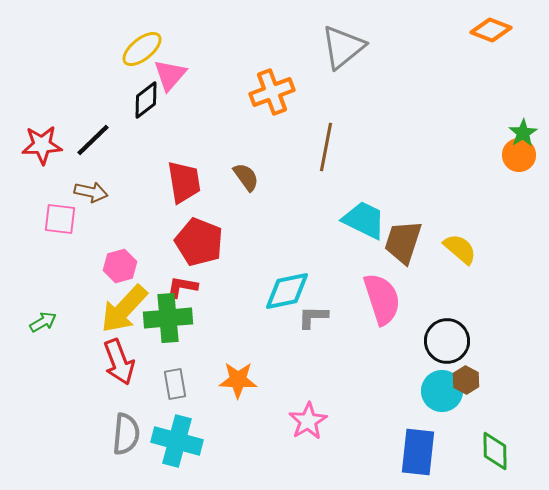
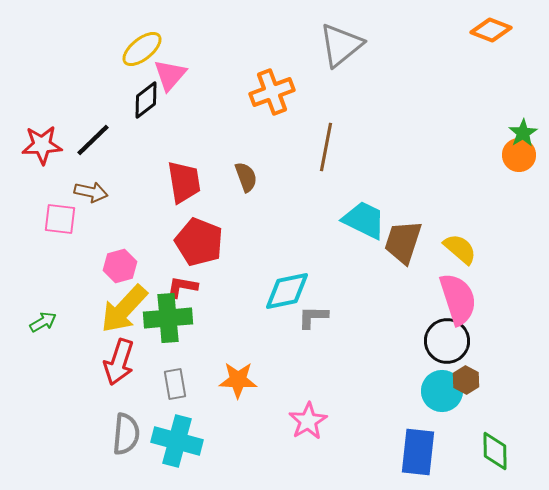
gray triangle: moved 2 px left, 2 px up
brown semicircle: rotated 16 degrees clockwise
pink semicircle: moved 76 px right
red arrow: rotated 39 degrees clockwise
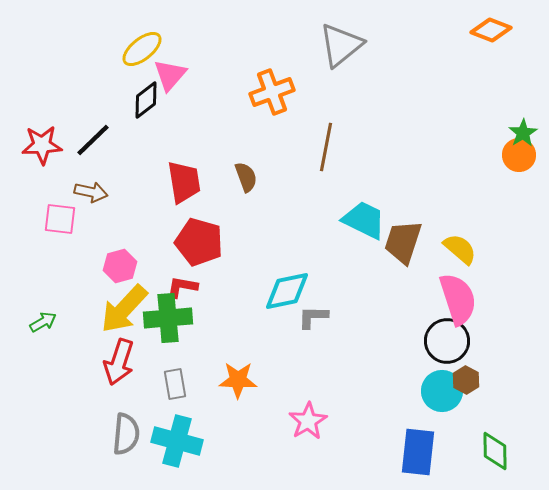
red pentagon: rotated 6 degrees counterclockwise
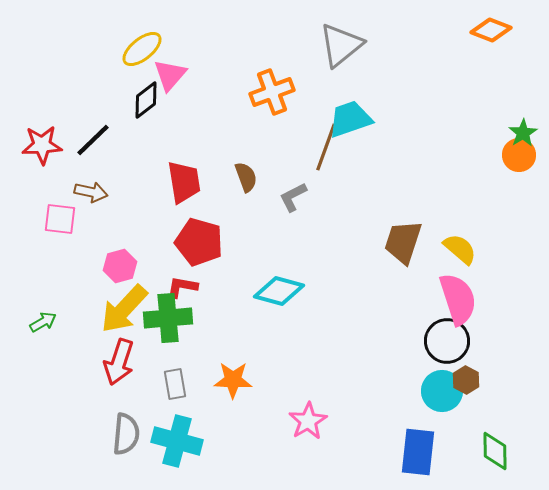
brown line: rotated 9 degrees clockwise
cyan trapezoid: moved 14 px left, 101 px up; rotated 45 degrees counterclockwise
cyan diamond: moved 8 px left; rotated 27 degrees clockwise
gray L-shape: moved 20 px left, 120 px up; rotated 28 degrees counterclockwise
orange star: moved 5 px left
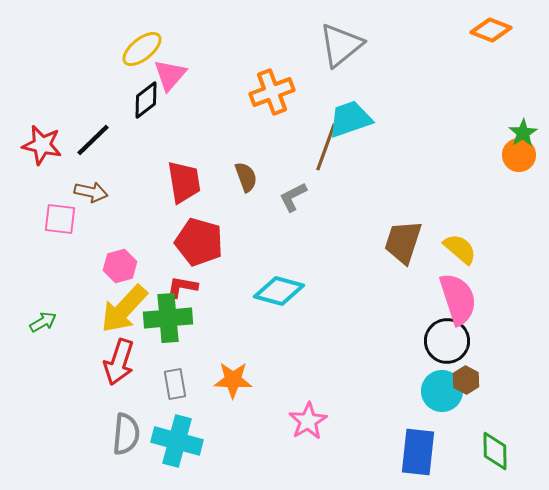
red star: rotated 15 degrees clockwise
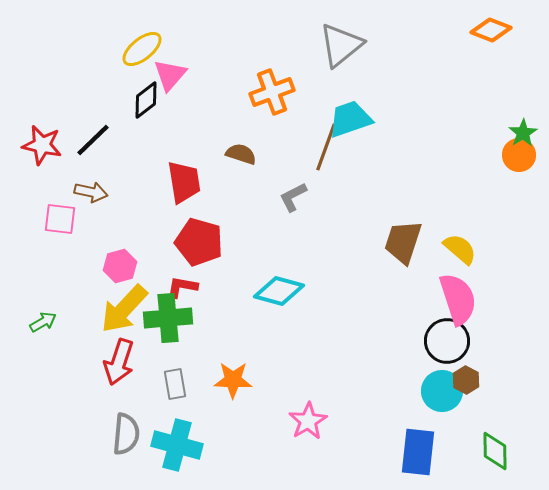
brown semicircle: moved 5 px left, 23 px up; rotated 52 degrees counterclockwise
cyan cross: moved 4 px down
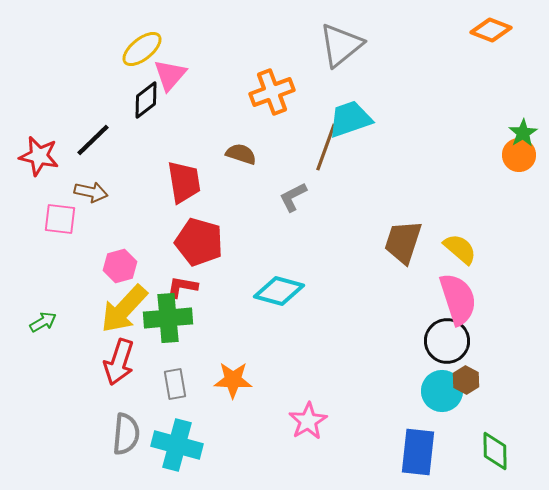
red star: moved 3 px left, 11 px down
